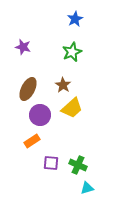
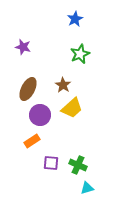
green star: moved 8 px right, 2 px down
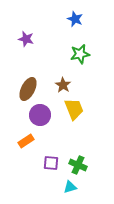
blue star: rotated 21 degrees counterclockwise
purple star: moved 3 px right, 8 px up
green star: rotated 12 degrees clockwise
yellow trapezoid: moved 2 px right, 1 px down; rotated 70 degrees counterclockwise
orange rectangle: moved 6 px left
cyan triangle: moved 17 px left, 1 px up
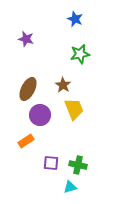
green cross: rotated 12 degrees counterclockwise
